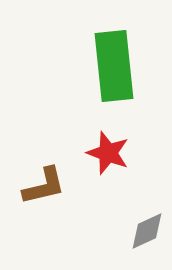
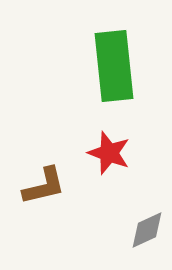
red star: moved 1 px right
gray diamond: moved 1 px up
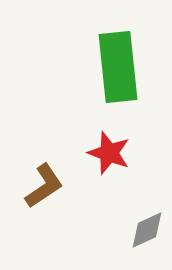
green rectangle: moved 4 px right, 1 px down
brown L-shape: rotated 21 degrees counterclockwise
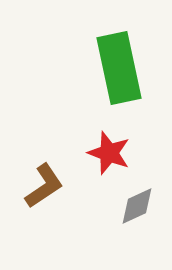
green rectangle: moved 1 px right, 1 px down; rotated 6 degrees counterclockwise
gray diamond: moved 10 px left, 24 px up
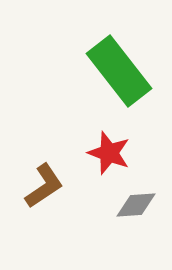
green rectangle: moved 3 px down; rotated 26 degrees counterclockwise
gray diamond: moved 1 px left, 1 px up; rotated 21 degrees clockwise
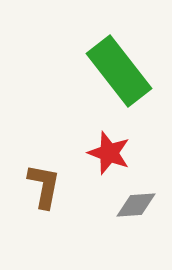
brown L-shape: rotated 45 degrees counterclockwise
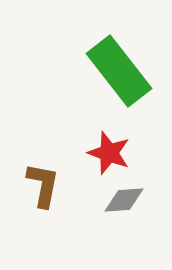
brown L-shape: moved 1 px left, 1 px up
gray diamond: moved 12 px left, 5 px up
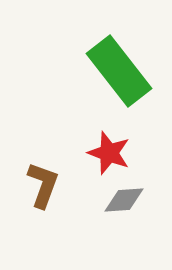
brown L-shape: rotated 9 degrees clockwise
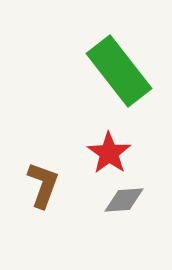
red star: rotated 15 degrees clockwise
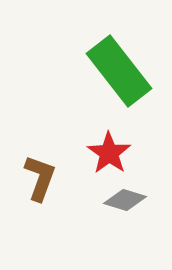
brown L-shape: moved 3 px left, 7 px up
gray diamond: moved 1 px right; rotated 21 degrees clockwise
